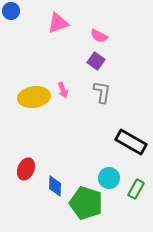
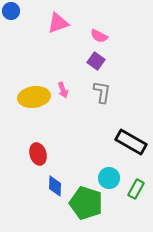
red ellipse: moved 12 px right, 15 px up; rotated 40 degrees counterclockwise
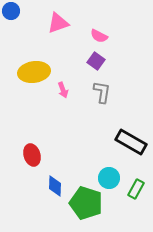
yellow ellipse: moved 25 px up
red ellipse: moved 6 px left, 1 px down
